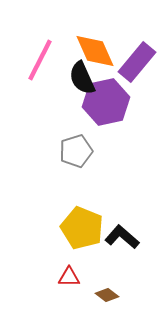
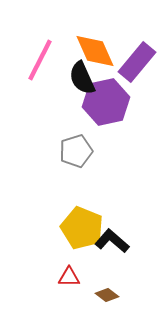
black L-shape: moved 10 px left, 4 px down
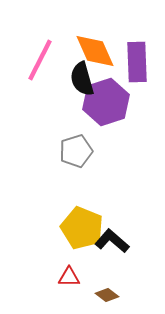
purple rectangle: rotated 42 degrees counterclockwise
black semicircle: moved 1 px down; rotated 8 degrees clockwise
purple hexagon: rotated 6 degrees counterclockwise
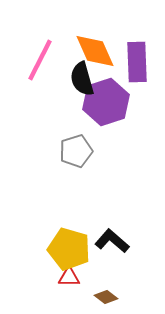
yellow pentagon: moved 13 px left, 21 px down; rotated 6 degrees counterclockwise
brown diamond: moved 1 px left, 2 px down
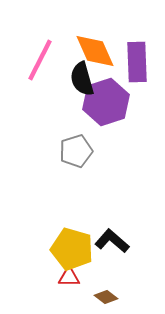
yellow pentagon: moved 3 px right
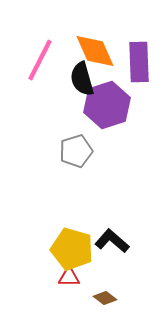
purple rectangle: moved 2 px right
purple hexagon: moved 1 px right, 3 px down
brown diamond: moved 1 px left, 1 px down
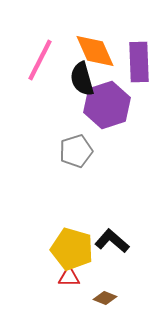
brown diamond: rotated 15 degrees counterclockwise
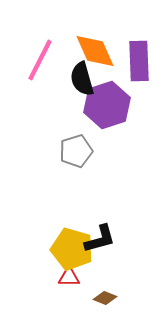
purple rectangle: moved 1 px up
black L-shape: moved 12 px left, 2 px up; rotated 124 degrees clockwise
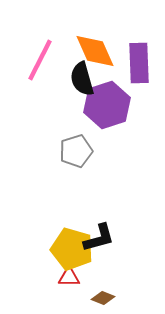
purple rectangle: moved 2 px down
black L-shape: moved 1 px left, 1 px up
brown diamond: moved 2 px left
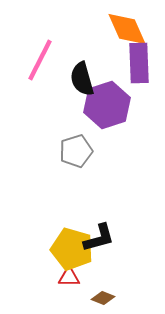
orange diamond: moved 32 px right, 22 px up
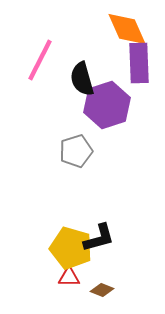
yellow pentagon: moved 1 px left, 1 px up
brown diamond: moved 1 px left, 8 px up
